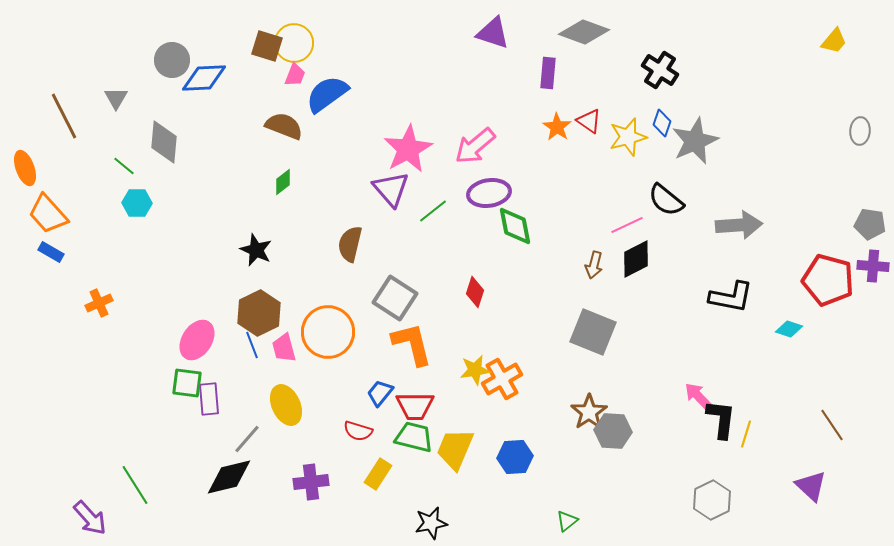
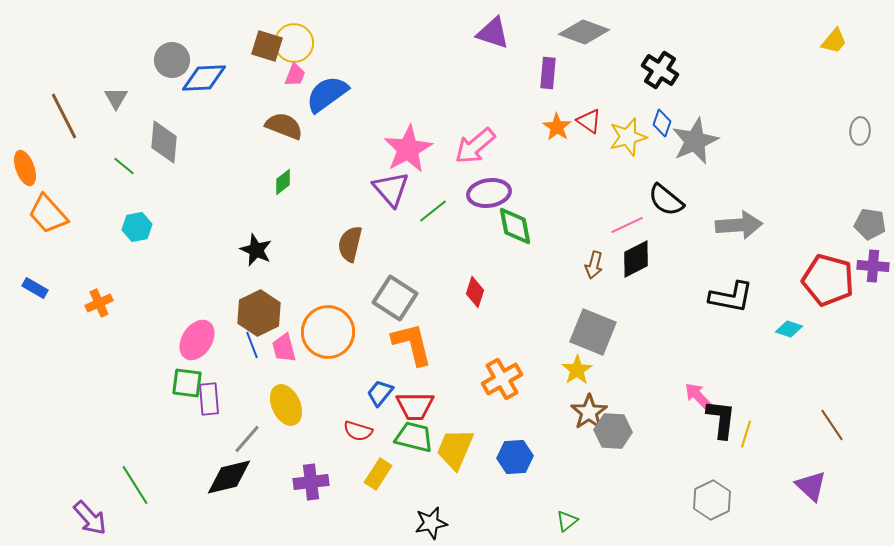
cyan hexagon at (137, 203): moved 24 px down; rotated 12 degrees counterclockwise
blue rectangle at (51, 252): moved 16 px left, 36 px down
yellow star at (475, 370): moved 102 px right; rotated 24 degrees counterclockwise
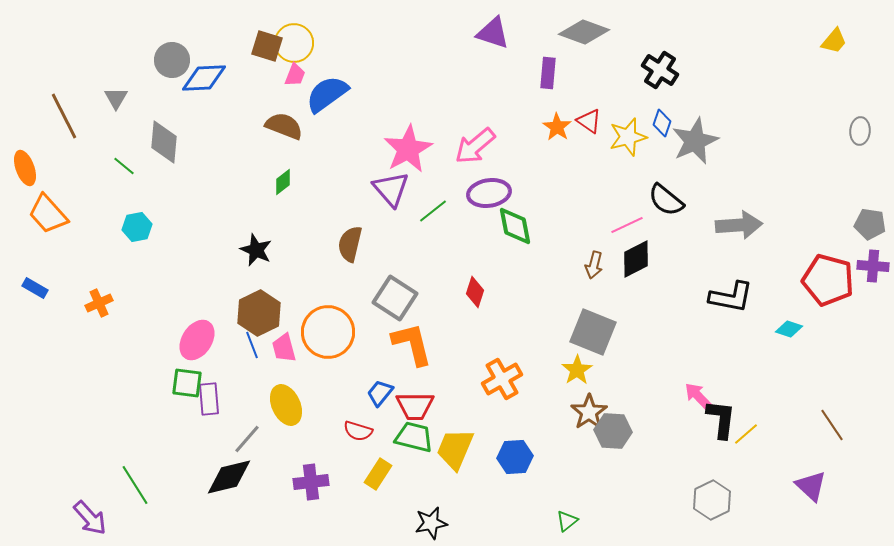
yellow line at (746, 434): rotated 32 degrees clockwise
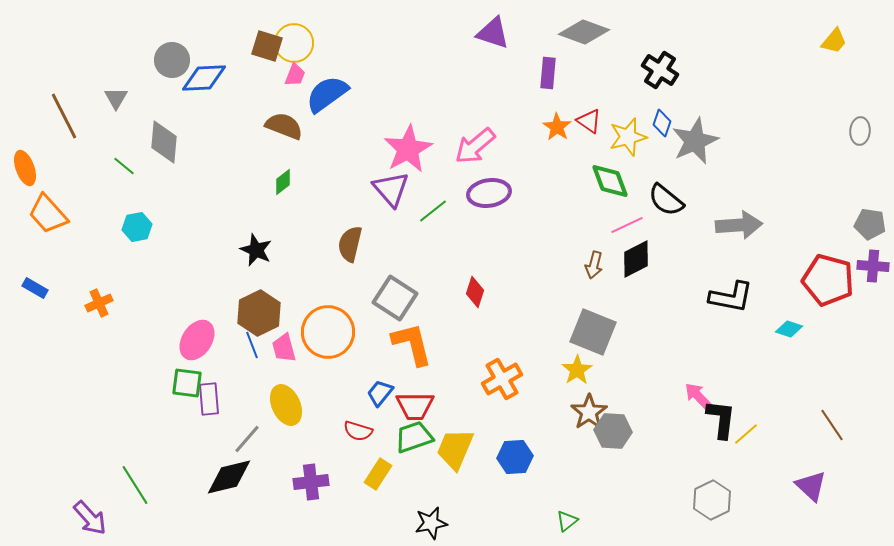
green diamond at (515, 226): moved 95 px right, 45 px up; rotated 9 degrees counterclockwise
green trapezoid at (414, 437): rotated 33 degrees counterclockwise
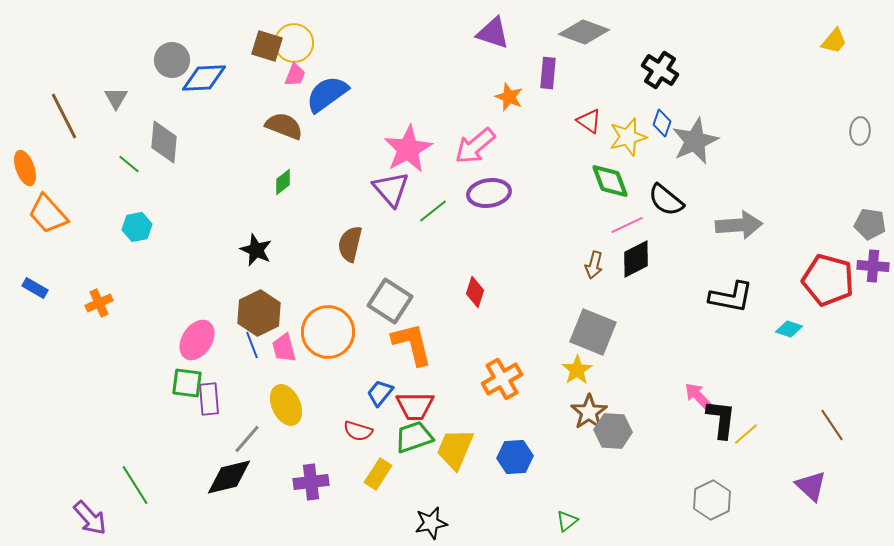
orange star at (557, 127): moved 48 px left, 30 px up; rotated 12 degrees counterclockwise
green line at (124, 166): moved 5 px right, 2 px up
gray square at (395, 298): moved 5 px left, 3 px down
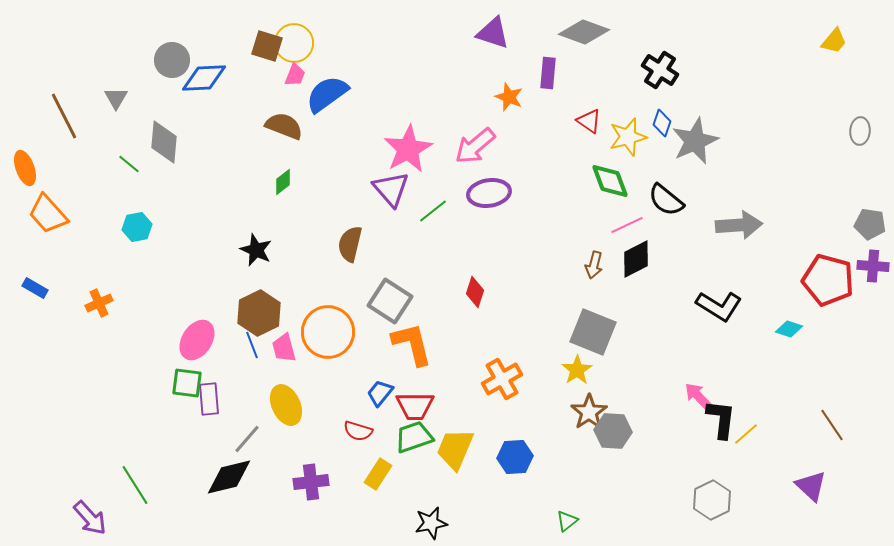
black L-shape at (731, 297): moved 12 px left, 9 px down; rotated 21 degrees clockwise
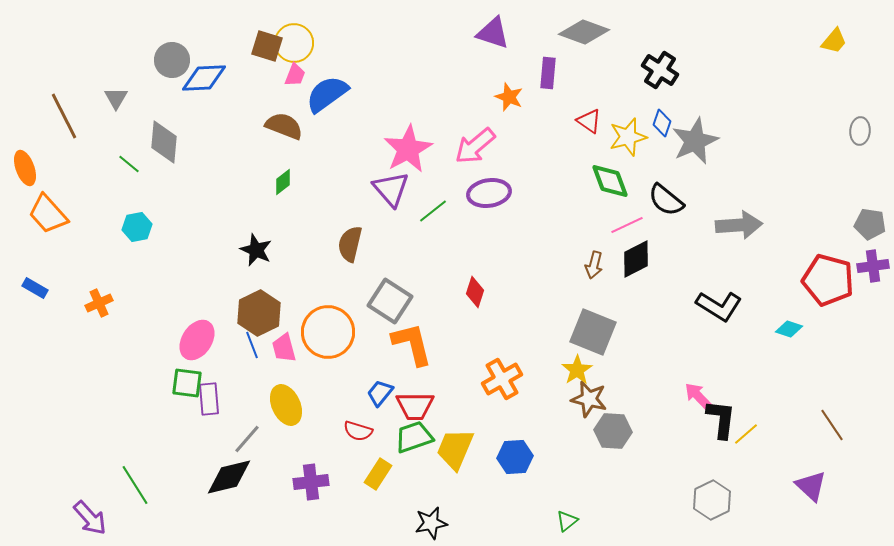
purple cross at (873, 266): rotated 12 degrees counterclockwise
brown star at (589, 412): moved 13 px up; rotated 24 degrees counterclockwise
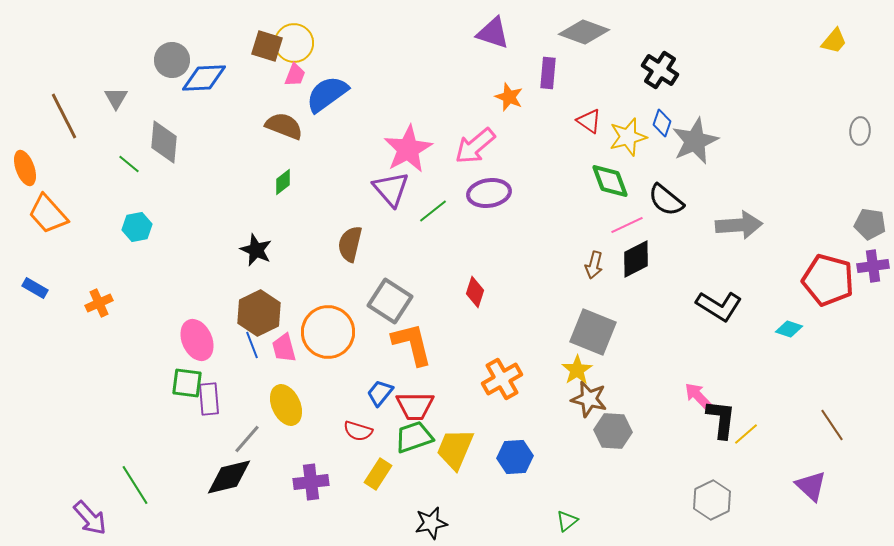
pink ellipse at (197, 340): rotated 57 degrees counterclockwise
